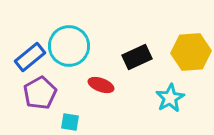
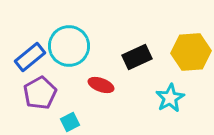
cyan square: rotated 36 degrees counterclockwise
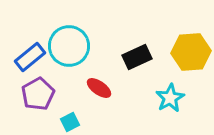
red ellipse: moved 2 px left, 3 px down; rotated 15 degrees clockwise
purple pentagon: moved 2 px left, 1 px down
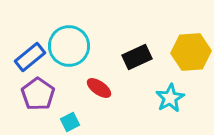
purple pentagon: rotated 8 degrees counterclockwise
